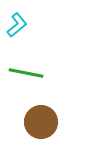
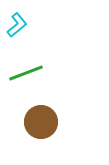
green line: rotated 32 degrees counterclockwise
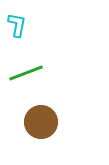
cyan L-shape: rotated 40 degrees counterclockwise
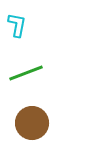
brown circle: moved 9 px left, 1 px down
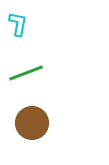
cyan L-shape: moved 1 px right, 1 px up
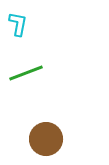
brown circle: moved 14 px right, 16 px down
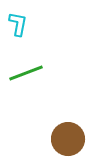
brown circle: moved 22 px right
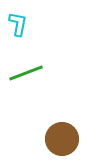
brown circle: moved 6 px left
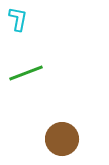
cyan L-shape: moved 5 px up
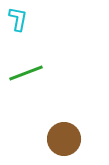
brown circle: moved 2 px right
